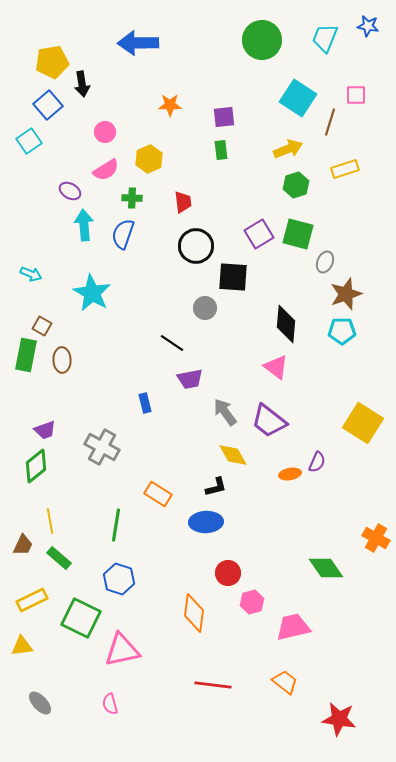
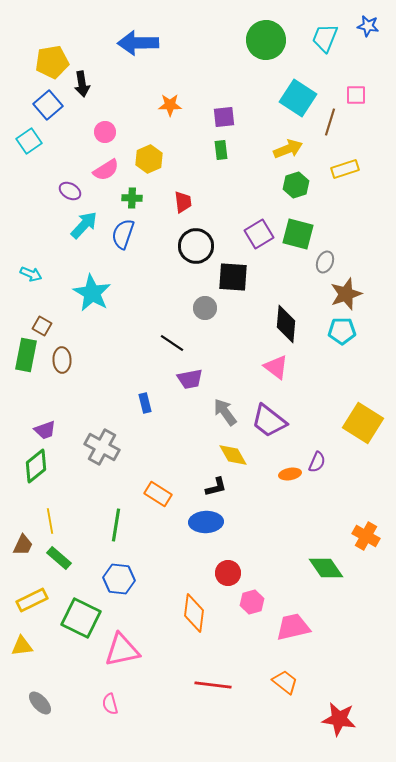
green circle at (262, 40): moved 4 px right
cyan arrow at (84, 225): rotated 48 degrees clockwise
orange cross at (376, 538): moved 10 px left, 2 px up
blue hexagon at (119, 579): rotated 12 degrees counterclockwise
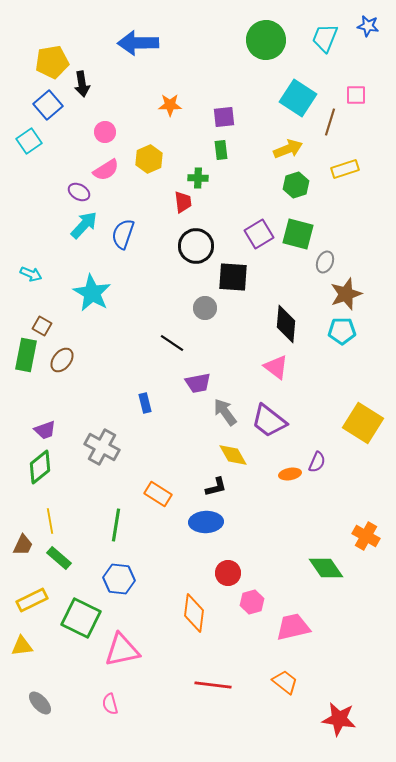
purple ellipse at (70, 191): moved 9 px right, 1 px down
green cross at (132, 198): moved 66 px right, 20 px up
brown ellipse at (62, 360): rotated 40 degrees clockwise
purple trapezoid at (190, 379): moved 8 px right, 4 px down
green diamond at (36, 466): moved 4 px right, 1 px down
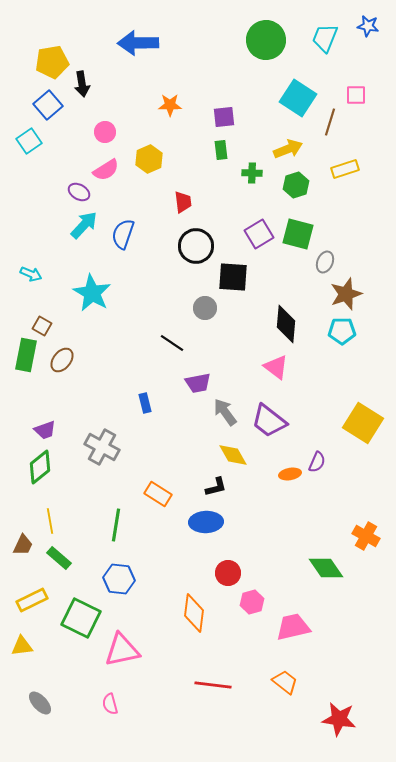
green cross at (198, 178): moved 54 px right, 5 px up
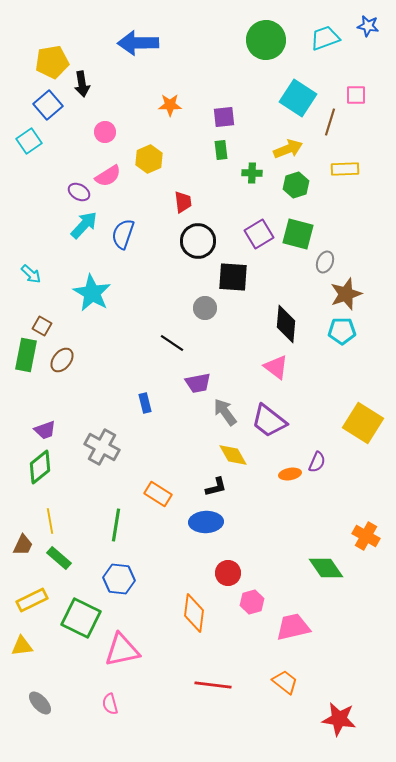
cyan trapezoid at (325, 38): rotated 48 degrees clockwise
yellow rectangle at (345, 169): rotated 16 degrees clockwise
pink semicircle at (106, 170): moved 2 px right, 6 px down
black circle at (196, 246): moved 2 px right, 5 px up
cyan arrow at (31, 274): rotated 20 degrees clockwise
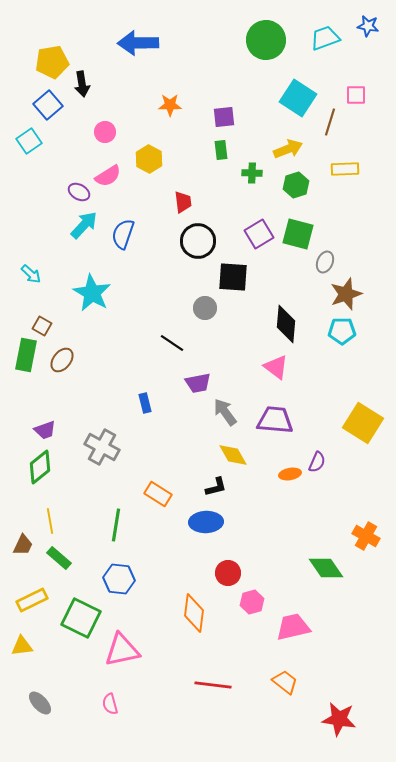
yellow hexagon at (149, 159): rotated 8 degrees counterclockwise
purple trapezoid at (269, 421): moved 6 px right, 1 px up; rotated 147 degrees clockwise
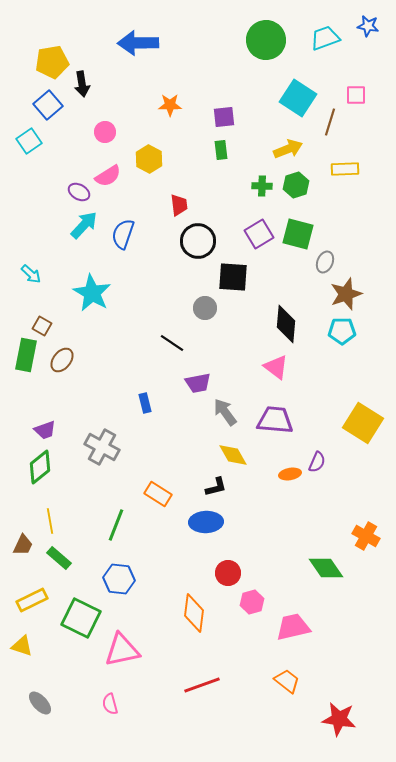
green cross at (252, 173): moved 10 px right, 13 px down
red trapezoid at (183, 202): moved 4 px left, 3 px down
green line at (116, 525): rotated 12 degrees clockwise
yellow triangle at (22, 646): rotated 25 degrees clockwise
orange trapezoid at (285, 682): moved 2 px right, 1 px up
red line at (213, 685): moved 11 px left; rotated 27 degrees counterclockwise
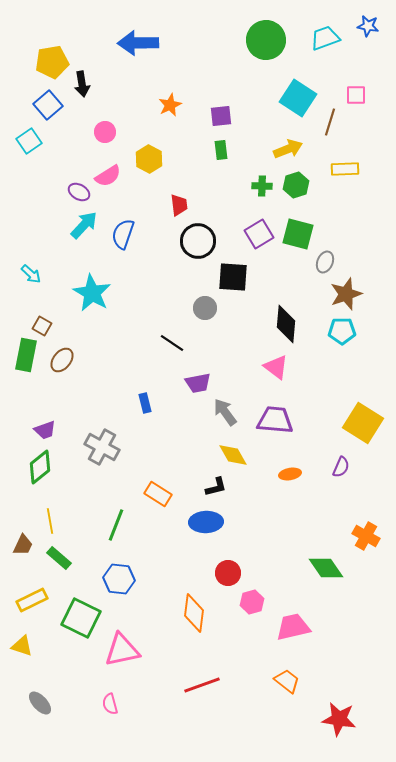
orange star at (170, 105): rotated 25 degrees counterclockwise
purple square at (224, 117): moved 3 px left, 1 px up
purple semicircle at (317, 462): moved 24 px right, 5 px down
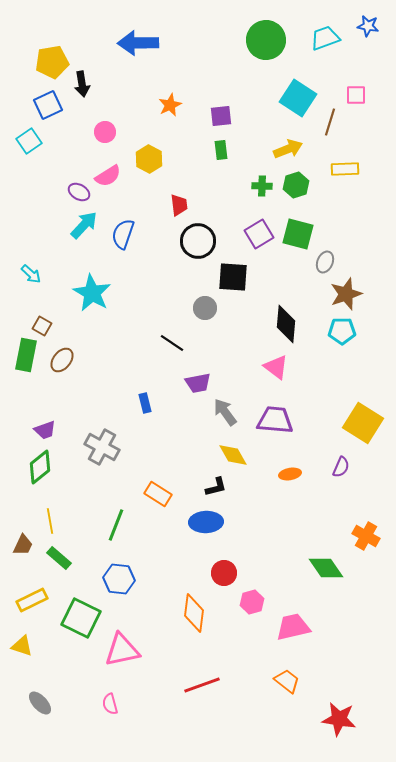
blue square at (48, 105): rotated 16 degrees clockwise
red circle at (228, 573): moved 4 px left
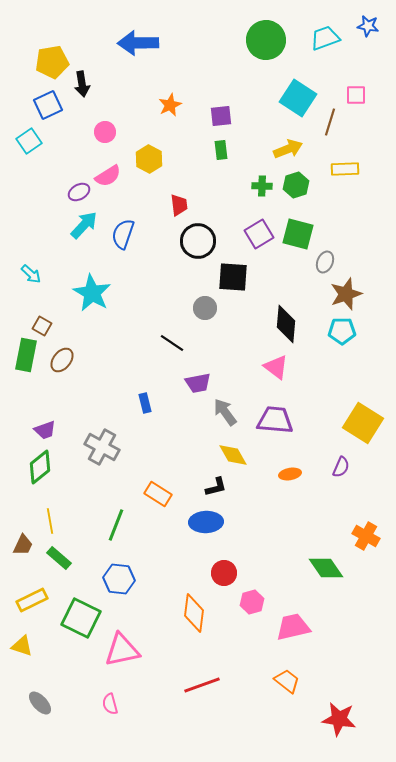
purple ellipse at (79, 192): rotated 60 degrees counterclockwise
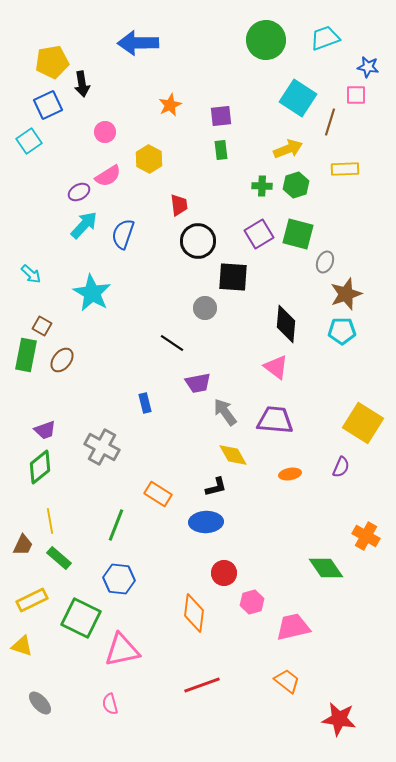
blue star at (368, 26): moved 41 px down
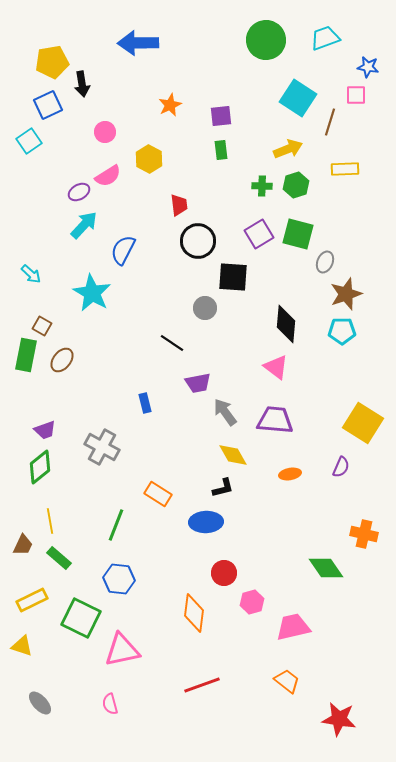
blue semicircle at (123, 234): moved 16 px down; rotated 8 degrees clockwise
black L-shape at (216, 487): moved 7 px right, 1 px down
orange cross at (366, 536): moved 2 px left, 2 px up; rotated 16 degrees counterclockwise
